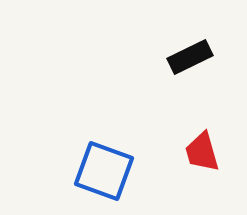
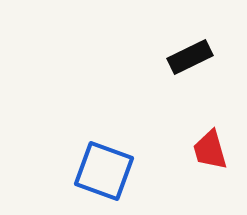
red trapezoid: moved 8 px right, 2 px up
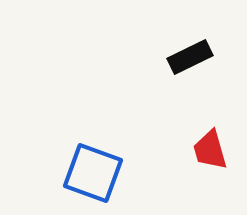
blue square: moved 11 px left, 2 px down
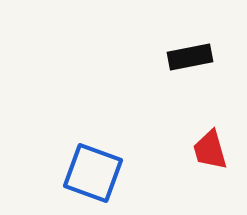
black rectangle: rotated 15 degrees clockwise
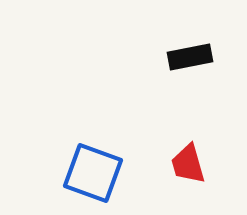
red trapezoid: moved 22 px left, 14 px down
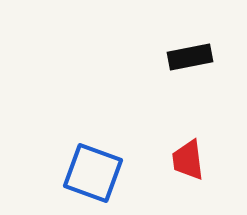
red trapezoid: moved 4 px up; rotated 9 degrees clockwise
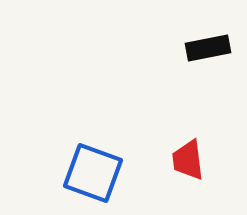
black rectangle: moved 18 px right, 9 px up
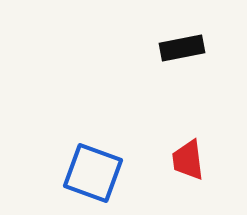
black rectangle: moved 26 px left
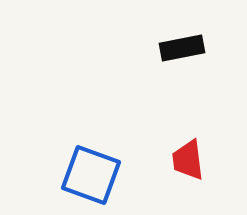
blue square: moved 2 px left, 2 px down
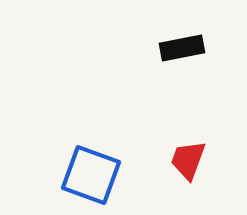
red trapezoid: rotated 27 degrees clockwise
